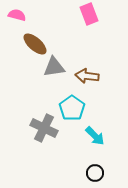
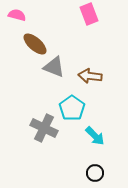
gray triangle: rotated 30 degrees clockwise
brown arrow: moved 3 px right
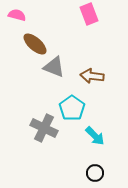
brown arrow: moved 2 px right
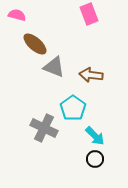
brown arrow: moved 1 px left, 1 px up
cyan pentagon: moved 1 px right
black circle: moved 14 px up
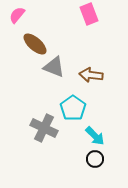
pink semicircle: rotated 66 degrees counterclockwise
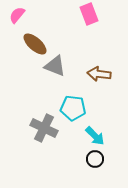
gray triangle: moved 1 px right, 1 px up
brown arrow: moved 8 px right, 1 px up
cyan pentagon: rotated 30 degrees counterclockwise
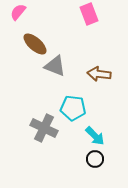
pink semicircle: moved 1 px right, 3 px up
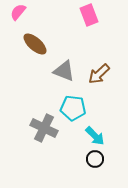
pink rectangle: moved 1 px down
gray triangle: moved 9 px right, 5 px down
brown arrow: rotated 50 degrees counterclockwise
